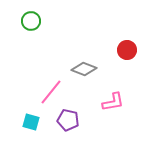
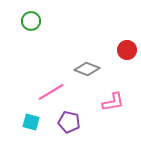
gray diamond: moved 3 px right
pink line: rotated 20 degrees clockwise
purple pentagon: moved 1 px right, 2 px down
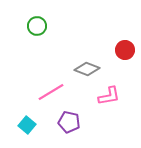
green circle: moved 6 px right, 5 px down
red circle: moved 2 px left
pink L-shape: moved 4 px left, 6 px up
cyan square: moved 4 px left, 3 px down; rotated 24 degrees clockwise
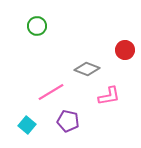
purple pentagon: moved 1 px left, 1 px up
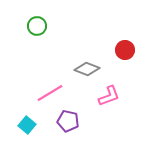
pink line: moved 1 px left, 1 px down
pink L-shape: rotated 10 degrees counterclockwise
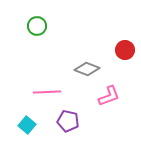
pink line: moved 3 px left, 1 px up; rotated 28 degrees clockwise
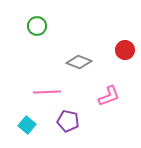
gray diamond: moved 8 px left, 7 px up
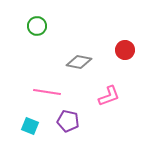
gray diamond: rotated 10 degrees counterclockwise
pink line: rotated 12 degrees clockwise
cyan square: moved 3 px right, 1 px down; rotated 18 degrees counterclockwise
